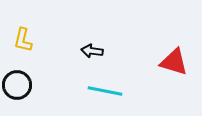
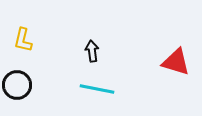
black arrow: rotated 75 degrees clockwise
red triangle: moved 2 px right
cyan line: moved 8 px left, 2 px up
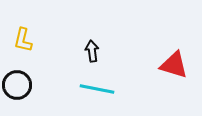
red triangle: moved 2 px left, 3 px down
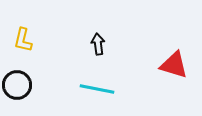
black arrow: moved 6 px right, 7 px up
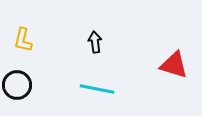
black arrow: moved 3 px left, 2 px up
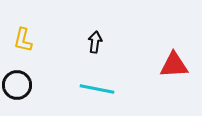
black arrow: rotated 15 degrees clockwise
red triangle: rotated 20 degrees counterclockwise
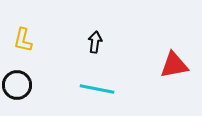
red triangle: rotated 8 degrees counterclockwise
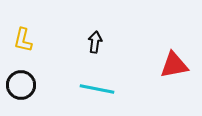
black circle: moved 4 px right
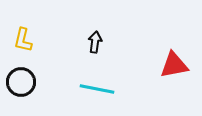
black circle: moved 3 px up
